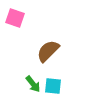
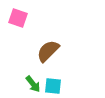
pink square: moved 3 px right
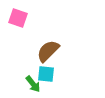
cyan square: moved 7 px left, 12 px up
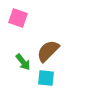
cyan square: moved 4 px down
green arrow: moved 10 px left, 22 px up
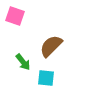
pink square: moved 3 px left, 2 px up
brown semicircle: moved 3 px right, 5 px up
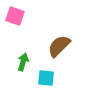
brown semicircle: moved 8 px right
green arrow: rotated 126 degrees counterclockwise
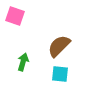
cyan square: moved 14 px right, 4 px up
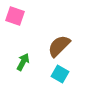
green arrow: rotated 12 degrees clockwise
cyan square: rotated 24 degrees clockwise
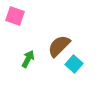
green arrow: moved 5 px right, 3 px up
cyan square: moved 14 px right, 10 px up; rotated 12 degrees clockwise
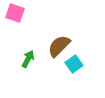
pink square: moved 3 px up
cyan square: rotated 12 degrees clockwise
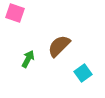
cyan square: moved 9 px right, 9 px down
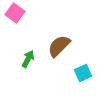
pink square: rotated 18 degrees clockwise
cyan square: rotated 12 degrees clockwise
